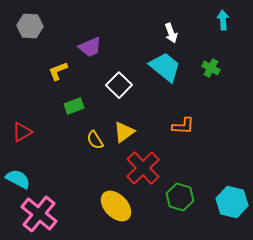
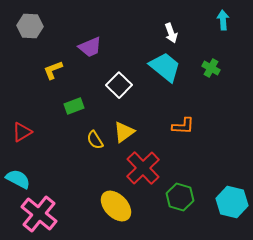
yellow L-shape: moved 5 px left, 1 px up
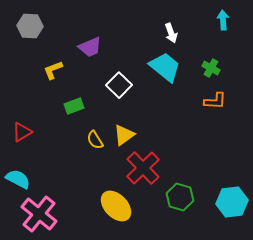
orange L-shape: moved 32 px right, 25 px up
yellow triangle: moved 3 px down
cyan hexagon: rotated 20 degrees counterclockwise
